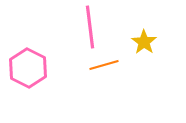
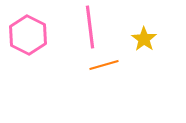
yellow star: moved 3 px up
pink hexagon: moved 33 px up
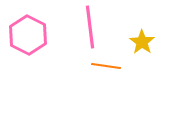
yellow star: moved 2 px left, 3 px down
orange line: moved 2 px right, 1 px down; rotated 24 degrees clockwise
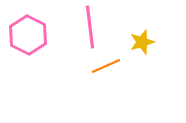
yellow star: rotated 20 degrees clockwise
orange line: rotated 32 degrees counterclockwise
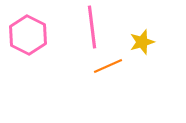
pink line: moved 2 px right
orange line: moved 2 px right
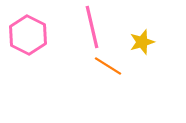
pink line: rotated 6 degrees counterclockwise
orange line: rotated 56 degrees clockwise
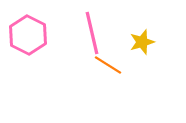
pink line: moved 6 px down
orange line: moved 1 px up
